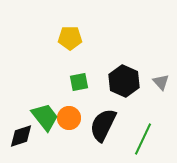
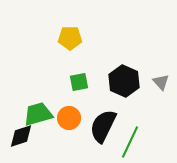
green trapezoid: moved 7 px left, 3 px up; rotated 68 degrees counterclockwise
black semicircle: moved 1 px down
green line: moved 13 px left, 3 px down
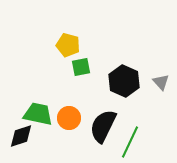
yellow pentagon: moved 2 px left, 7 px down; rotated 15 degrees clockwise
green square: moved 2 px right, 15 px up
green trapezoid: rotated 28 degrees clockwise
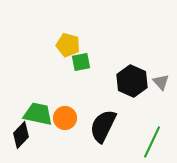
green square: moved 5 px up
black hexagon: moved 8 px right
orange circle: moved 4 px left
black diamond: moved 1 px up; rotated 28 degrees counterclockwise
green line: moved 22 px right
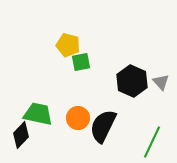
orange circle: moved 13 px right
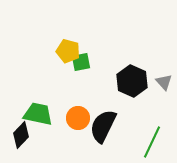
yellow pentagon: moved 6 px down
gray triangle: moved 3 px right
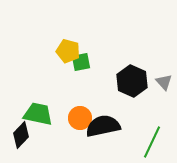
orange circle: moved 2 px right
black semicircle: rotated 52 degrees clockwise
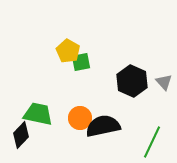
yellow pentagon: rotated 15 degrees clockwise
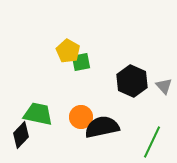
gray triangle: moved 4 px down
orange circle: moved 1 px right, 1 px up
black semicircle: moved 1 px left, 1 px down
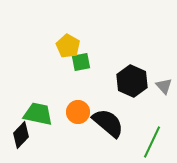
yellow pentagon: moved 5 px up
orange circle: moved 3 px left, 5 px up
black semicircle: moved 6 px right, 4 px up; rotated 52 degrees clockwise
